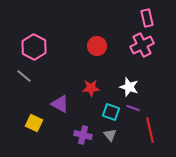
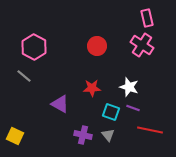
pink cross: rotated 30 degrees counterclockwise
red star: moved 1 px right
yellow square: moved 19 px left, 13 px down
red line: rotated 65 degrees counterclockwise
gray triangle: moved 2 px left
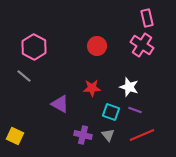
purple line: moved 2 px right, 2 px down
red line: moved 8 px left, 5 px down; rotated 35 degrees counterclockwise
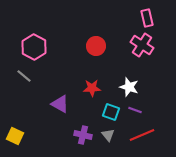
red circle: moved 1 px left
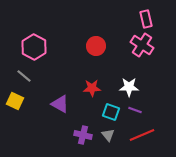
pink rectangle: moved 1 px left, 1 px down
white star: rotated 18 degrees counterclockwise
yellow square: moved 35 px up
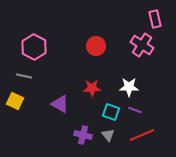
pink rectangle: moved 9 px right
gray line: rotated 28 degrees counterclockwise
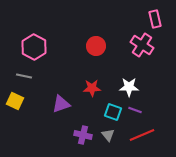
purple triangle: moved 1 px right; rotated 48 degrees counterclockwise
cyan square: moved 2 px right
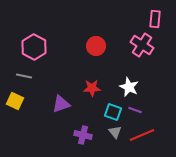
pink rectangle: rotated 18 degrees clockwise
white star: rotated 24 degrees clockwise
gray triangle: moved 7 px right, 3 px up
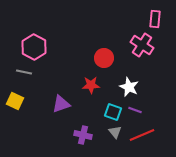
red circle: moved 8 px right, 12 px down
gray line: moved 4 px up
red star: moved 1 px left, 3 px up
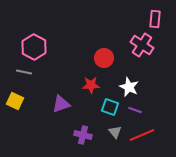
cyan square: moved 3 px left, 5 px up
